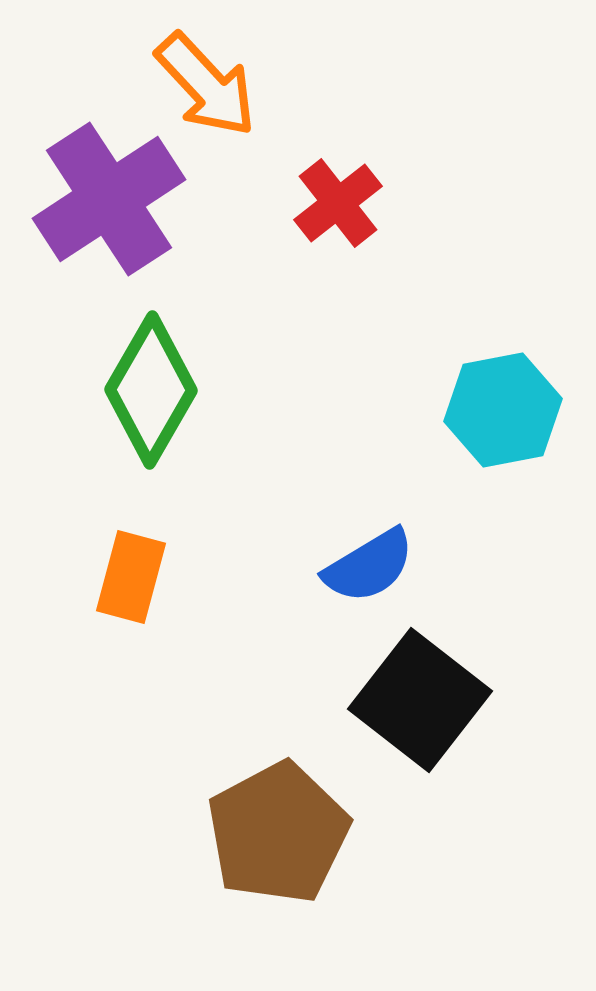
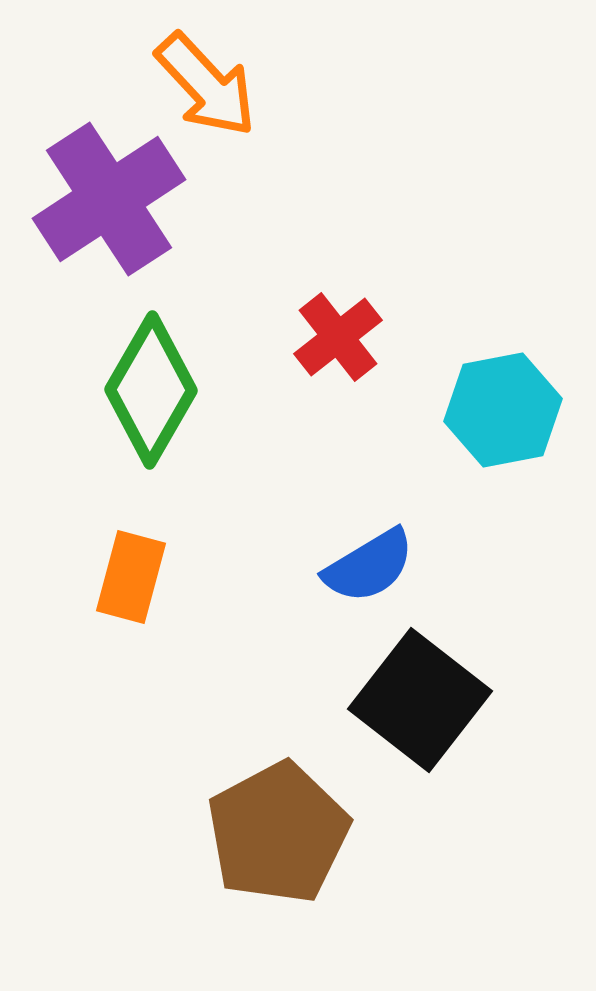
red cross: moved 134 px down
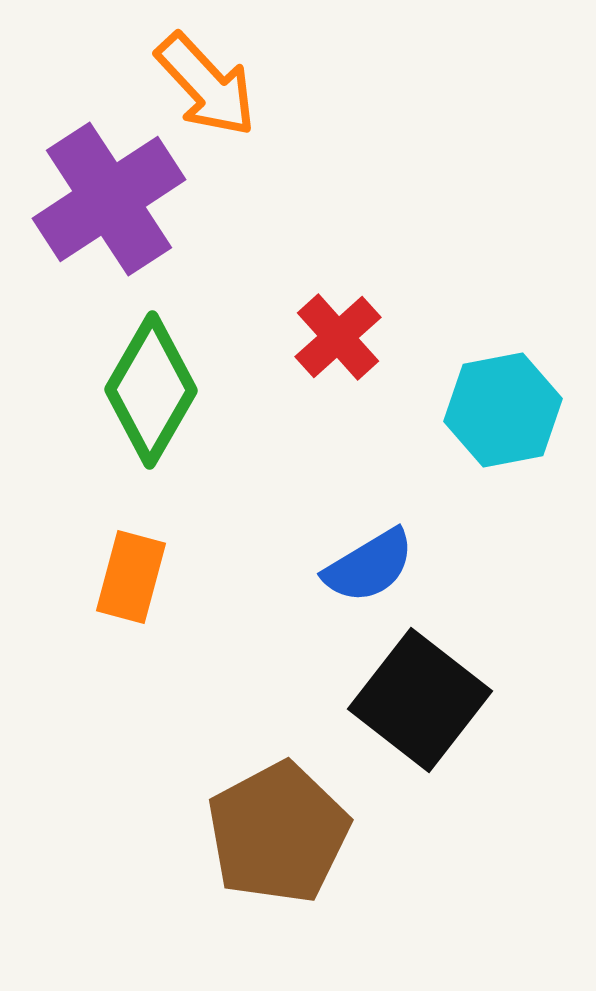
red cross: rotated 4 degrees counterclockwise
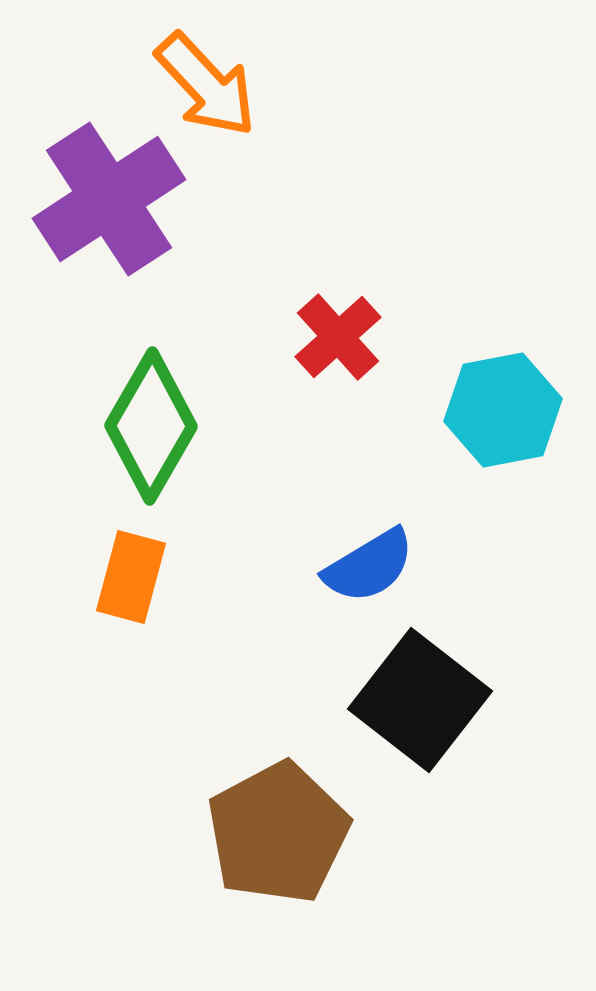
green diamond: moved 36 px down
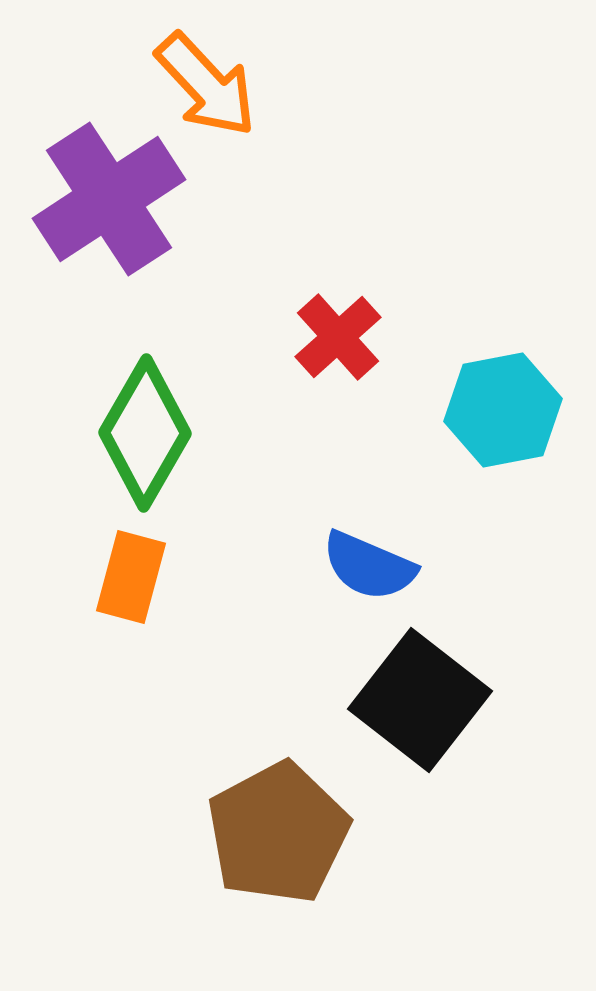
green diamond: moved 6 px left, 7 px down
blue semicircle: rotated 54 degrees clockwise
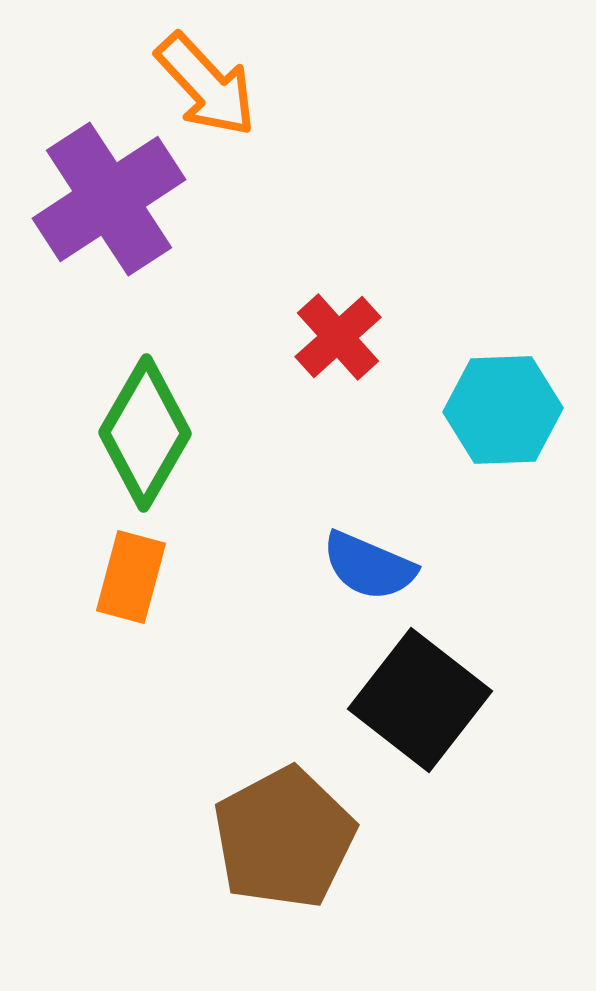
cyan hexagon: rotated 9 degrees clockwise
brown pentagon: moved 6 px right, 5 px down
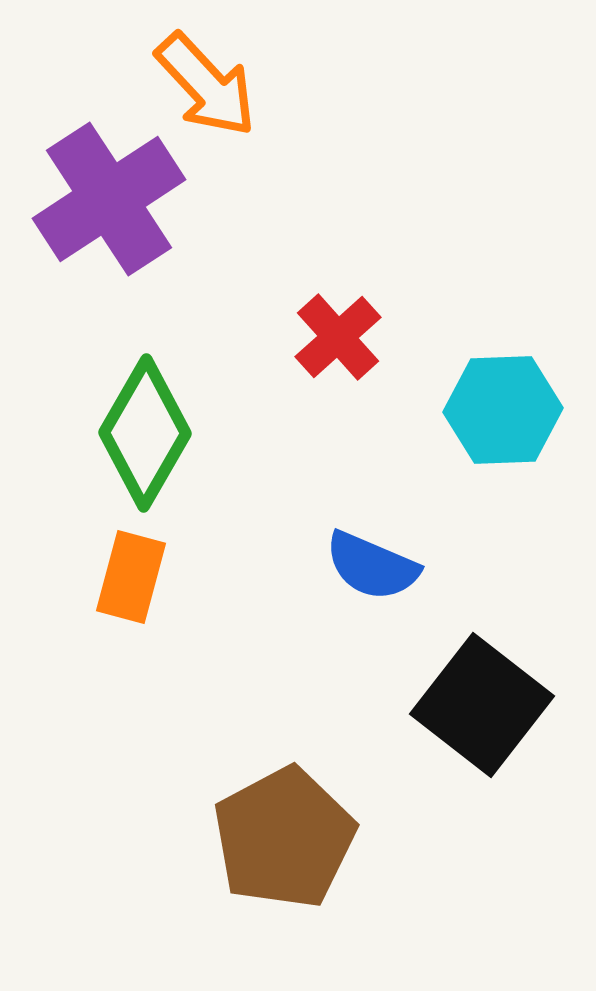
blue semicircle: moved 3 px right
black square: moved 62 px right, 5 px down
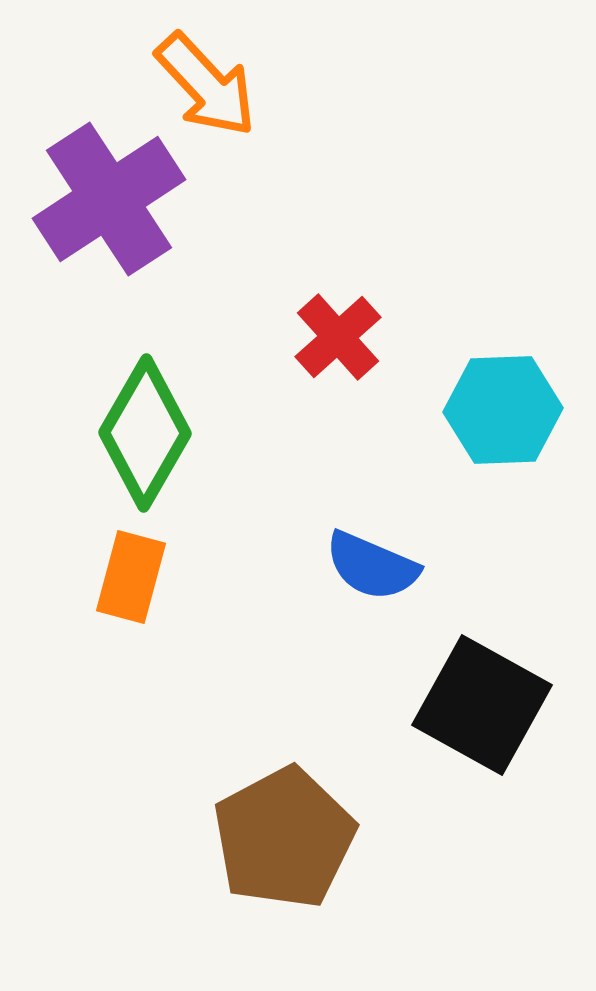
black square: rotated 9 degrees counterclockwise
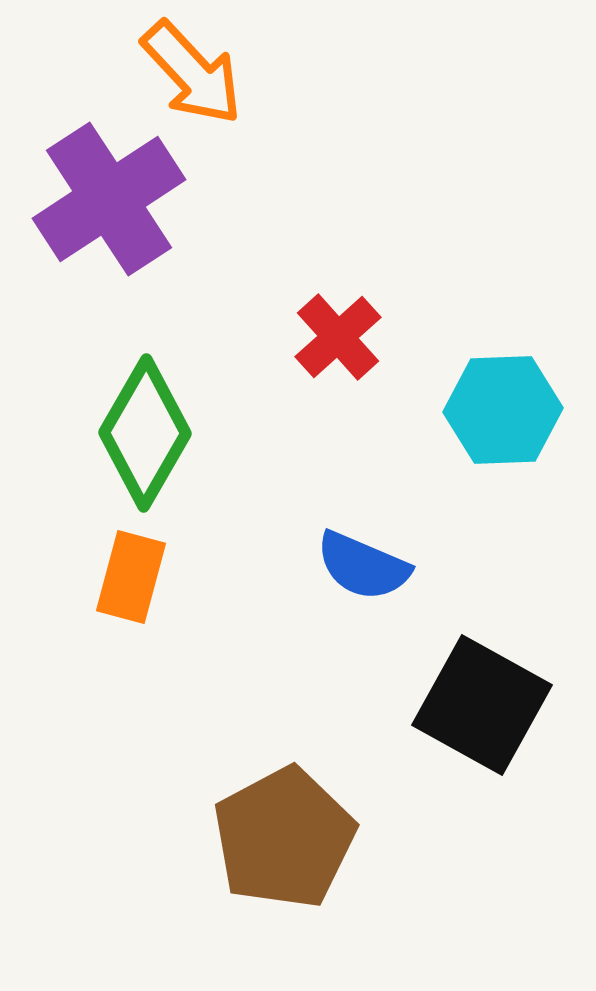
orange arrow: moved 14 px left, 12 px up
blue semicircle: moved 9 px left
